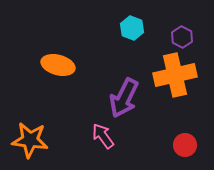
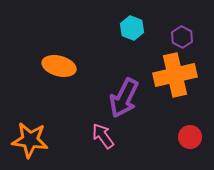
orange ellipse: moved 1 px right, 1 px down
red circle: moved 5 px right, 8 px up
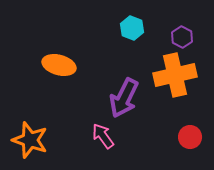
orange ellipse: moved 1 px up
orange star: rotated 12 degrees clockwise
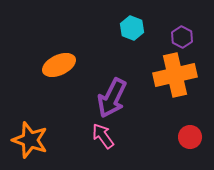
orange ellipse: rotated 40 degrees counterclockwise
purple arrow: moved 12 px left
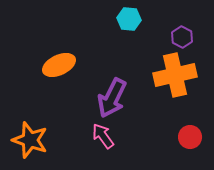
cyan hexagon: moved 3 px left, 9 px up; rotated 15 degrees counterclockwise
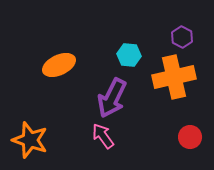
cyan hexagon: moved 36 px down
orange cross: moved 1 px left, 2 px down
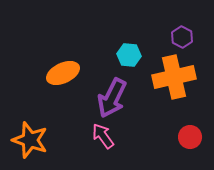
orange ellipse: moved 4 px right, 8 px down
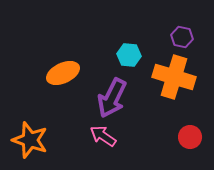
purple hexagon: rotated 15 degrees counterclockwise
orange cross: rotated 30 degrees clockwise
pink arrow: rotated 20 degrees counterclockwise
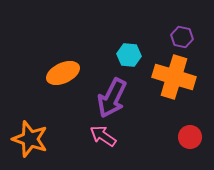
orange star: moved 1 px up
